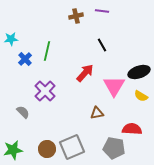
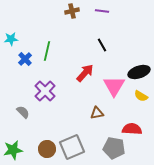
brown cross: moved 4 px left, 5 px up
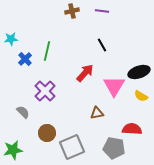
brown circle: moved 16 px up
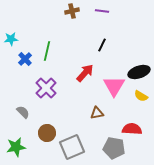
black line: rotated 56 degrees clockwise
purple cross: moved 1 px right, 3 px up
green star: moved 3 px right, 3 px up
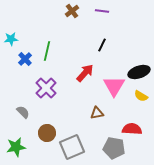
brown cross: rotated 24 degrees counterclockwise
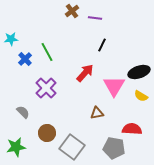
purple line: moved 7 px left, 7 px down
green line: moved 1 px down; rotated 42 degrees counterclockwise
gray square: rotated 30 degrees counterclockwise
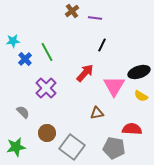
cyan star: moved 2 px right, 2 px down
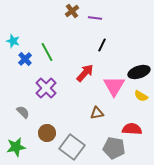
cyan star: rotated 24 degrees clockwise
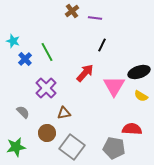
brown triangle: moved 33 px left
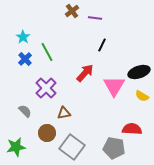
cyan star: moved 10 px right, 4 px up; rotated 16 degrees clockwise
yellow semicircle: moved 1 px right
gray semicircle: moved 2 px right, 1 px up
